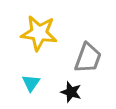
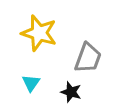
yellow star: rotated 9 degrees clockwise
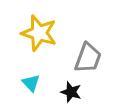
cyan triangle: rotated 18 degrees counterclockwise
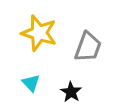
gray trapezoid: moved 11 px up
black star: rotated 15 degrees clockwise
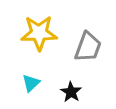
yellow star: rotated 18 degrees counterclockwise
cyan triangle: rotated 30 degrees clockwise
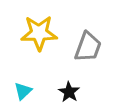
cyan triangle: moved 8 px left, 8 px down
black star: moved 2 px left
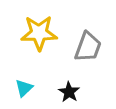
cyan triangle: moved 1 px right, 3 px up
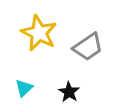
yellow star: rotated 27 degrees clockwise
gray trapezoid: rotated 36 degrees clockwise
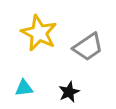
cyan triangle: rotated 36 degrees clockwise
black star: rotated 15 degrees clockwise
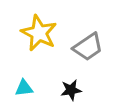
black star: moved 2 px right, 2 px up; rotated 15 degrees clockwise
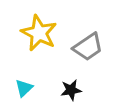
cyan triangle: rotated 36 degrees counterclockwise
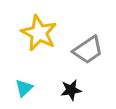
gray trapezoid: moved 3 px down
